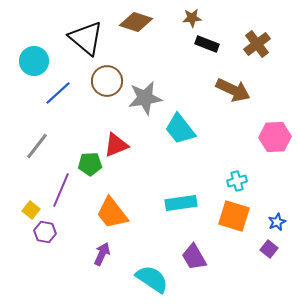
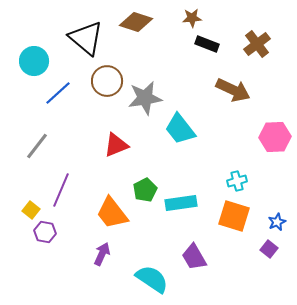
green pentagon: moved 55 px right, 26 px down; rotated 25 degrees counterclockwise
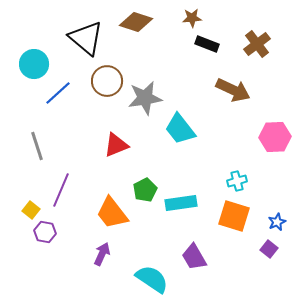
cyan circle: moved 3 px down
gray line: rotated 56 degrees counterclockwise
